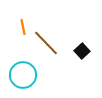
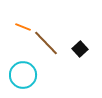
orange line: rotated 56 degrees counterclockwise
black square: moved 2 px left, 2 px up
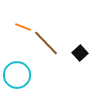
black square: moved 4 px down
cyan circle: moved 6 px left
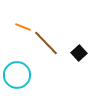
black square: moved 1 px left
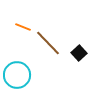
brown line: moved 2 px right
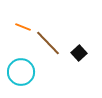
cyan circle: moved 4 px right, 3 px up
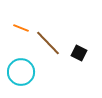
orange line: moved 2 px left, 1 px down
black square: rotated 21 degrees counterclockwise
